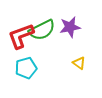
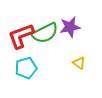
green semicircle: moved 3 px right, 3 px down
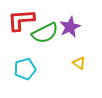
purple star: rotated 15 degrees counterclockwise
red L-shape: moved 16 px up; rotated 16 degrees clockwise
cyan pentagon: moved 1 px left, 1 px down
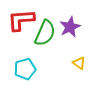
green semicircle: rotated 40 degrees counterclockwise
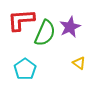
cyan pentagon: rotated 20 degrees counterclockwise
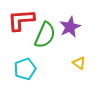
green semicircle: moved 2 px down
cyan pentagon: rotated 15 degrees clockwise
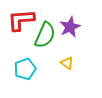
yellow triangle: moved 12 px left
